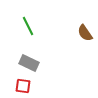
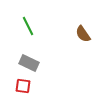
brown semicircle: moved 2 px left, 1 px down
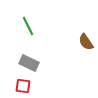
brown semicircle: moved 3 px right, 8 px down
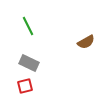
brown semicircle: rotated 84 degrees counterclockwise
red square: moved 2 px right; rotated 21 degrees counterclockwise
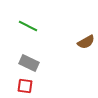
green line: rotated 36 degrees counterclockwise
red square: rotated 21 degrees clockwise
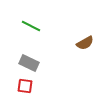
green line: moved 3 px right
brown semicircle: moved 1 px left, 1 px down
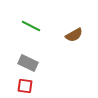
brown semicircle: moved 11 px left, 8 px up
gray rectangle: moved 1 px left
